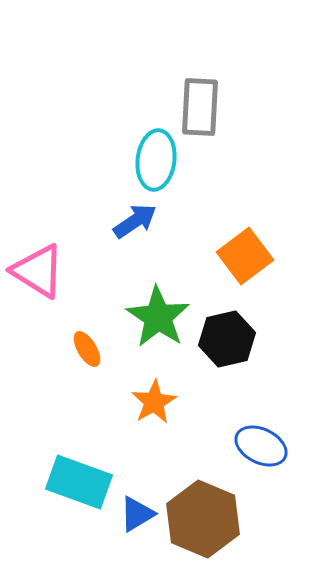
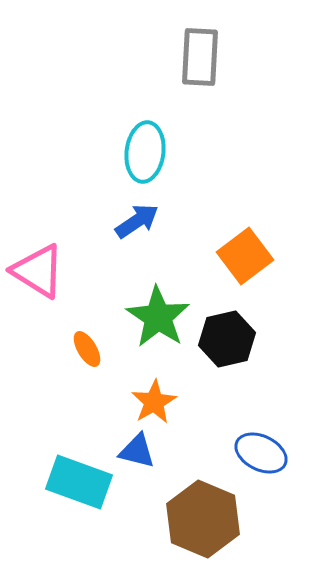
gray rectangle: moved 50 px up
cyan ellipse: moved 11 px left, 8 px up
blue arrow: moved 2 px right
blue ellipse: moved 7 px down
blue triangle: moved 63 px up; rotated 45 degrees clockwise
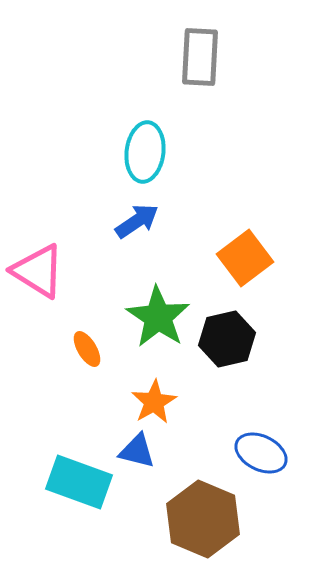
orange square: moved 2 px down
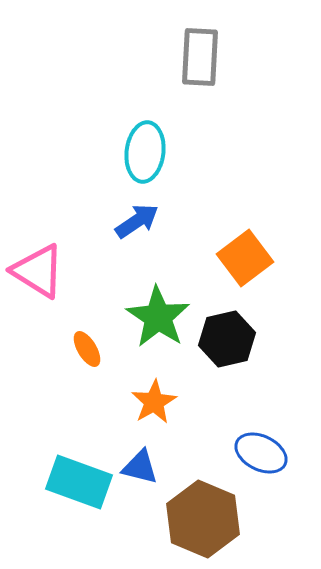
blue triangle: moved 3 px right, 16 px down
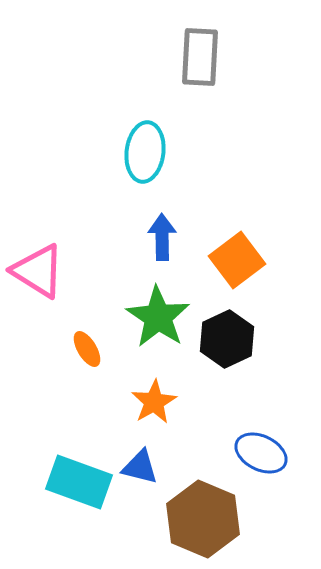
blue arrow: moved 25 px right, 16 px down; rotated 57 degrees counterclockwise
orange square: moved 8 px left, 2 px down
black hexagon: rotated 12 degrees counterclockwise
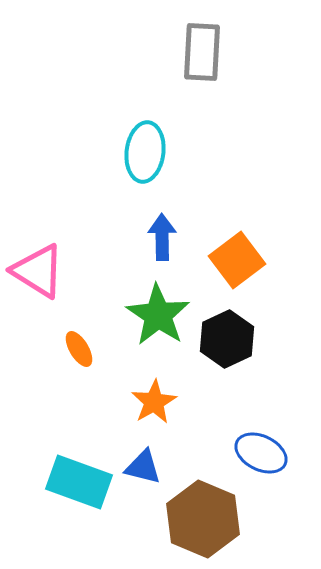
gray rectangle: moved 2 px right, 5 px up
green star: moved 2 px up
orange ellipse: moved 8 px left
blue triangle: moved 3 px right
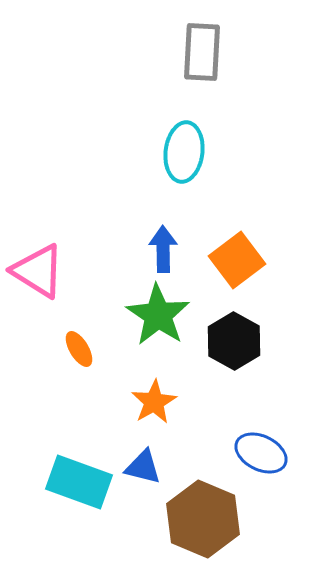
cyan ellipse: moved 39 px right
blue arrow: moved 1 px right, 12 px down
black hexagon: moved 7 px right, 2 px down; rotated 6 degrees counterclockwise
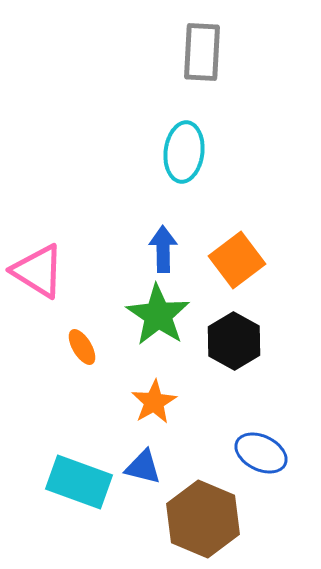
orange ellipse: moved 3 px right, 2 px up
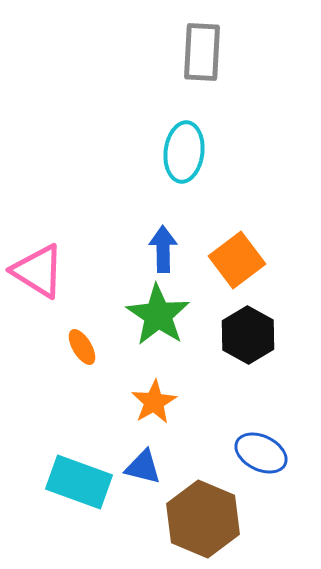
black hexagon: moved 14 px right, 6 px up
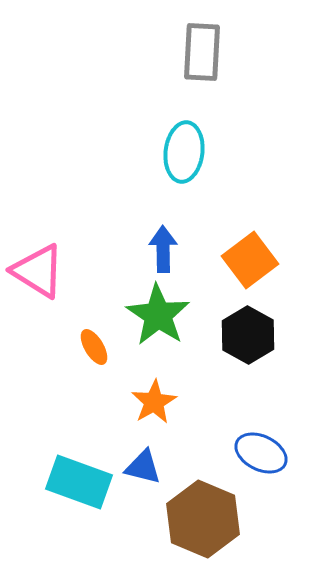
orange square: moved 13 px right
orange ellipse: moved 12 px right
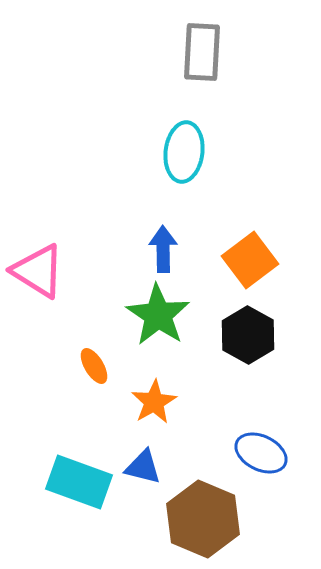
orange ellipse: moved 19 px down
